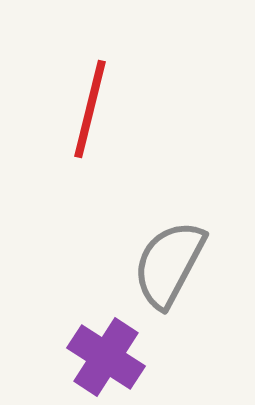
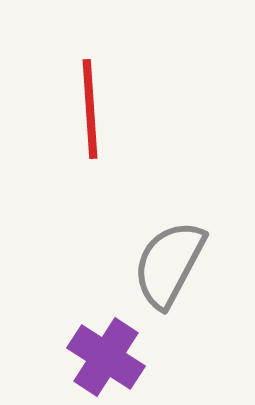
red line: rotated 18 degrees counterclockwise
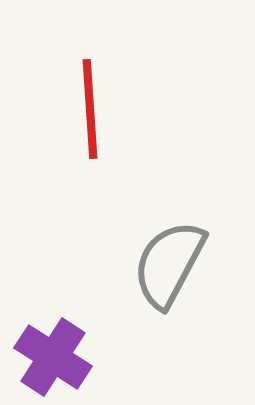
purple cross: moved 53 px left
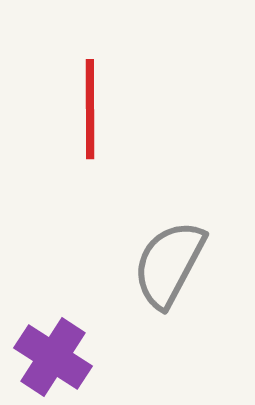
red line: rotated 4 degrees clockwise
